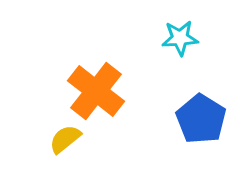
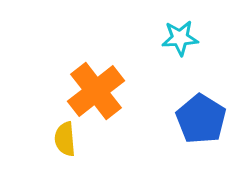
orange cross: rotated 14 degrees clockwise
yellow semicircle: rotated 56 degrees counterclockwise
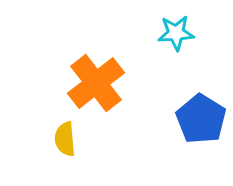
cyan star: moved 4 px left, 5 px up
orange cross: moved 8 px up
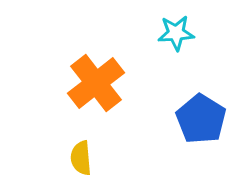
yellow semicircle: moved 16 px right, 19 px down
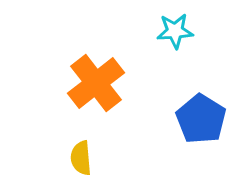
cyan star: moved 1 px left, 2 px up
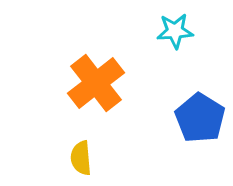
blue pentagon: moved 1 px left, 1 px up
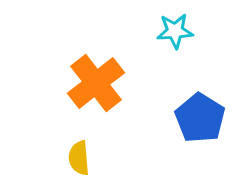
yellow semicircle: moved 2 px left
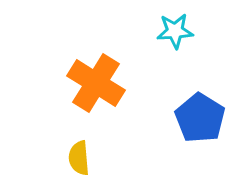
orange cross: rotated 20 degrees counterclockwise
